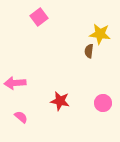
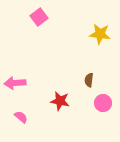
brown semicircle: moved 29 px down
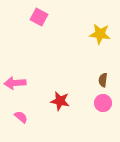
pink square: rotated 24 degrees counterclockwise
brown semicircle: moved 14 px right
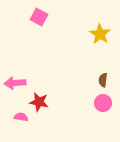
yellow star: rotated 25 degrees clockwise
red star: moved 21 px left, 1 px down
pink semicircle: rotated 32 degrees counterclockwise
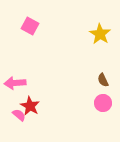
pink square: moved 9 px left, 9 px down
brown semicircle: rotated 32 degrees counterclockwise
red star: moved 9 px left, 4 px down; rotated 18 degrees clockwise
pink semicircle: moved 2 px left, 2 px up; rotated 32 degrees clockwise
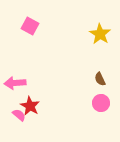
brown semicircle: moved 3 px left, 1 px up
pink circle: moved 2 px left
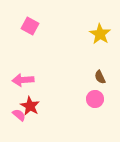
brown semicircle: moved 2 px up
pink arrow: moved 8 px right, 3 px up
pink circle: moved 6 px left, 4 px up
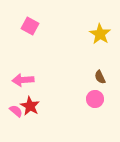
pink semicircle: moved 3 px left, 4 px up
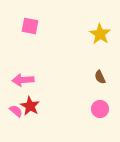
pink square: rotated 18 degrees counterclockwise
pink circle: moved 5 px right, 10 px down
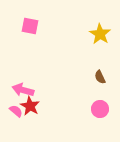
pink arrow: moved 10 px down; rotated 20 degrees clockwise
